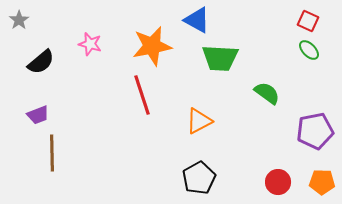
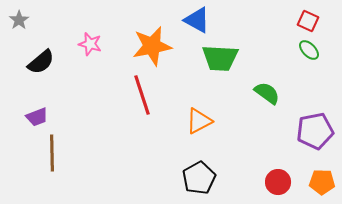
purple trapezoid: moved 1 px left, 2 px down
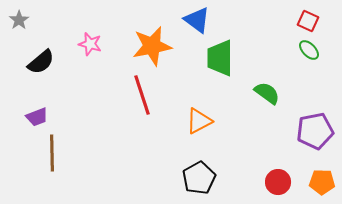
blue triangle: rotated 8 degrees clockwise
green trapezoid: rotated 87 degrees clockwise
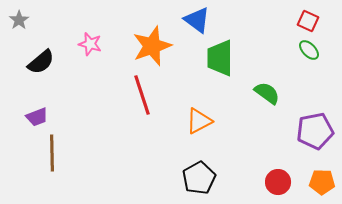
orange star: rotated 9 degrees counterclockwise
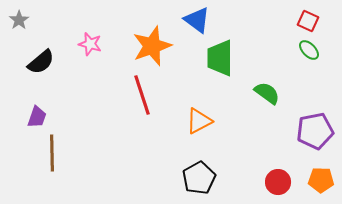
purple trapezoid: rotated 50 degrees counterclockwise
orange pentagon: moved 1 px left, 2 px up
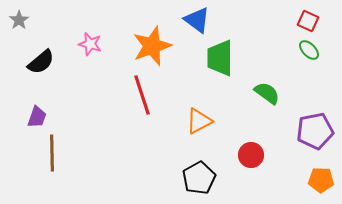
red circle: moved 27 px left, 27 px up
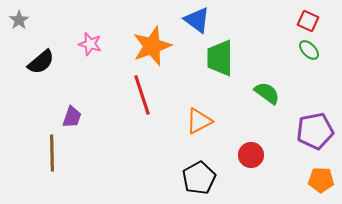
purple trapezoid: moved 35 px right
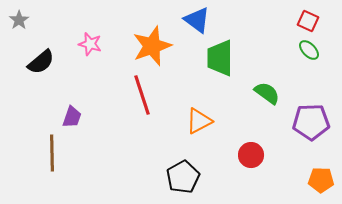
purple pentagon: moved 4 px left, 9 px up; rotated 9 degrees clockwise
black pentagon: moved 16 px left, 1 px up
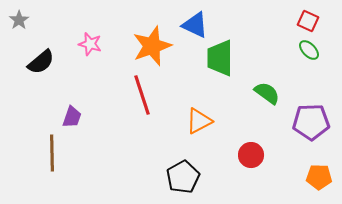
blue triangle: moved 2 px left, 5 px down; rotated 12 degrees counterclockwise
orange pentagon: moved 2 px left, 3 px up
